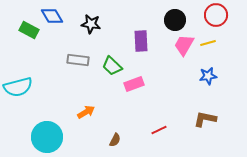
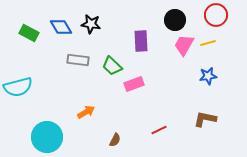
blue diamond: moved 9 px right, 11 px down
green rectangle: moved 3 px down
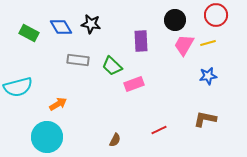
orange arrow: moved 28 px left, 8 px up
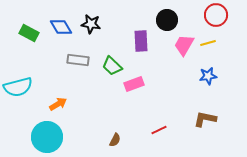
black circle: moved 8 px left
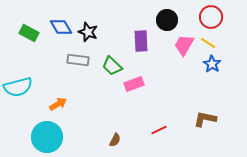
red circle: moved 5 px left, 2 px down
black star: moved 3 px left, 8 px down; rotated 12 degrees clockwise
yellow line: rotated 49 degrees clockwise
blue star: moved 4 px right, 12 px up; rotated 30 degrees counterclockwise
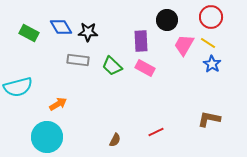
black star: rotated 18 degrees counterclockwise
pink rectangle: moved 11 px right, 16 px up; rotated 48 degrees clockwise
brown L-shape: moved 4 px right
red line: moved 3 px left, 2 px down
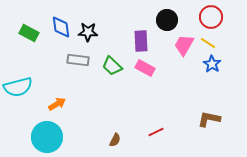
blue diamond: rotated 25 degrees clockwise
orange arrow: moved 1 px left
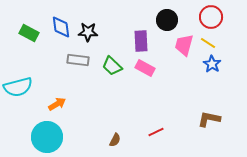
pink trapezoid: rotated 15 degrees counterclockwise
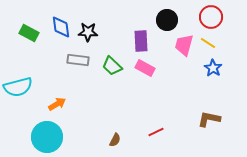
blue star: moved 1 px right, 4 px down
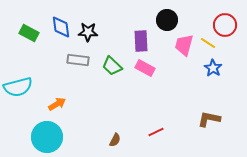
red circle: moved 14 px right, 8 px down
